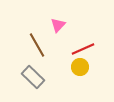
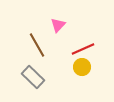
yellow circle: moved 2 px right
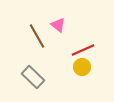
pink triangle: rotated 35 degrees counterclockwise
brown line: moved 9 px up
red line: moved 1 px down
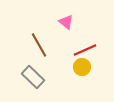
pink triangle: moved 8 px right, 3 px up
brown line: moved 2 px right, 9 px down
red line: moved 2 px right
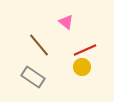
brown line: rotated 10 degrees counterclockwise
gray rectangle: rotated 10 degrees counterclockwise
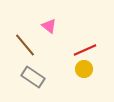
pink triangle: moved 17 px left, 4 px down
brown line: moved 14 px left
yellow circle: moved 2 px right, 2 px down
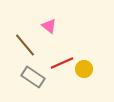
red line: moved 23 px left, 13 px down
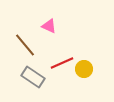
pink triangle: rotated 14 degrees counterclockwise
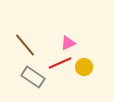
pink triangle: moved 19 px right, 17 px down; rotated 49 degrees counterclockwise
red line: moved 2 px left
yellow circle: moved 2 px up
